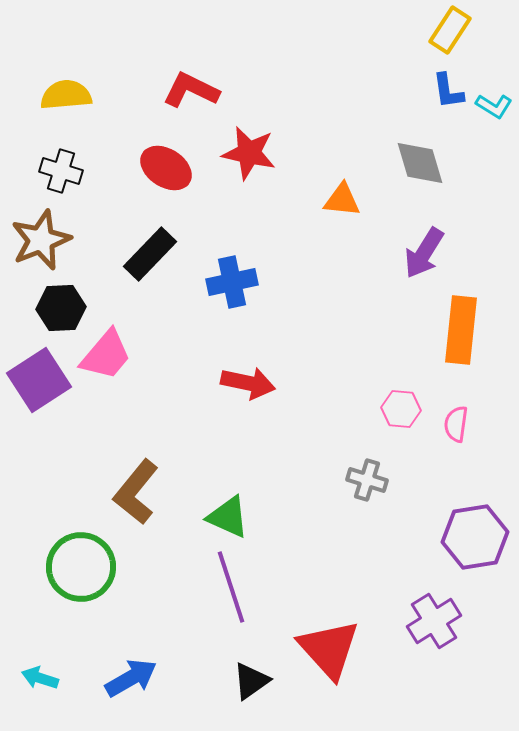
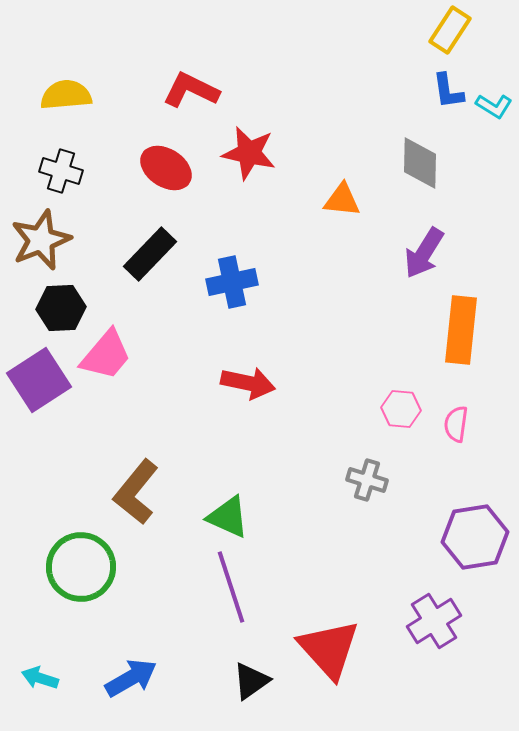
gray diamond: rotated 18 degrees clockwise
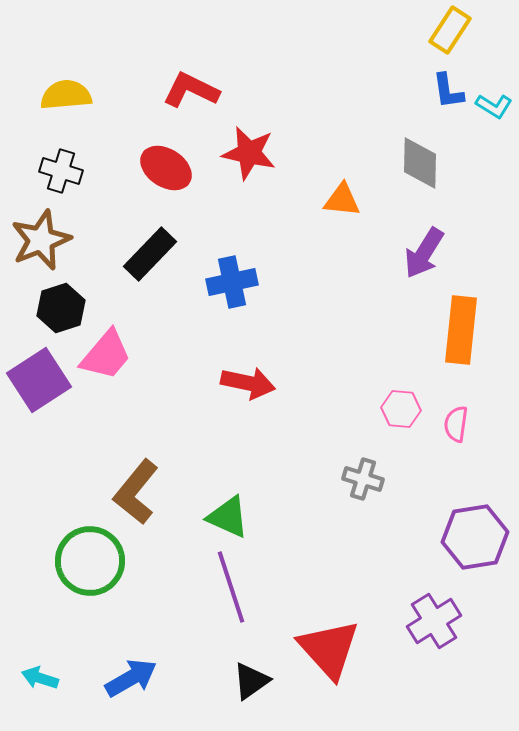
black hexagon: rotated 15 degrees counterclockwise
gray cross: moved 4 px left, 1 px up
green circle: moved 9 px right, 6 px up
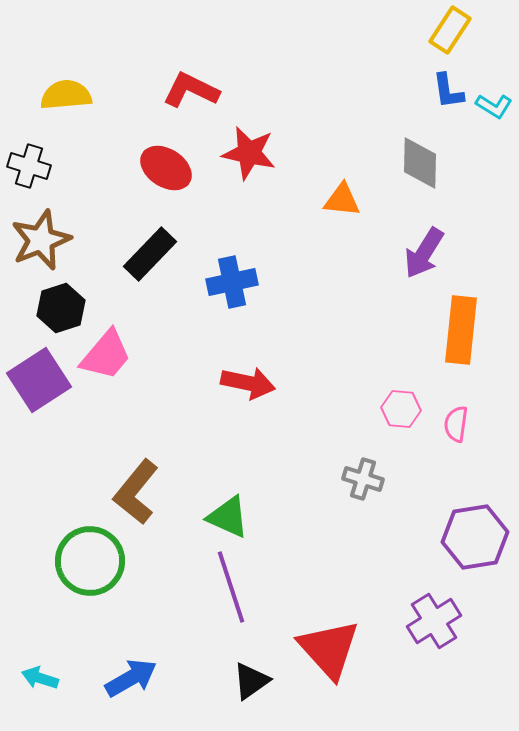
black cross: moved 32 px left, 5 px up
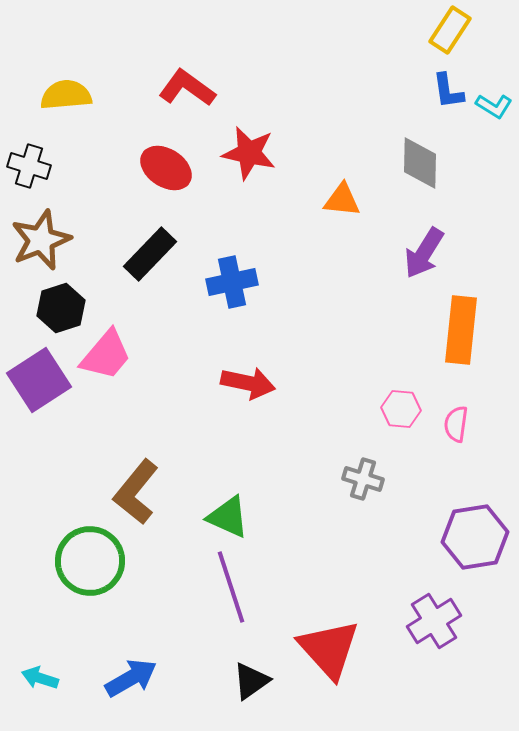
red L-shape: moved 4 px left, 2 px up; rotated 10 degrees clockwise
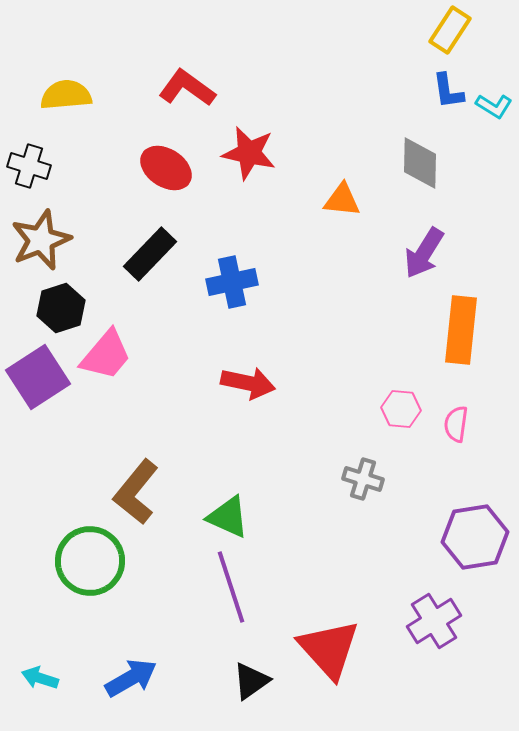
purple square: moved 1 px left, 3 px up
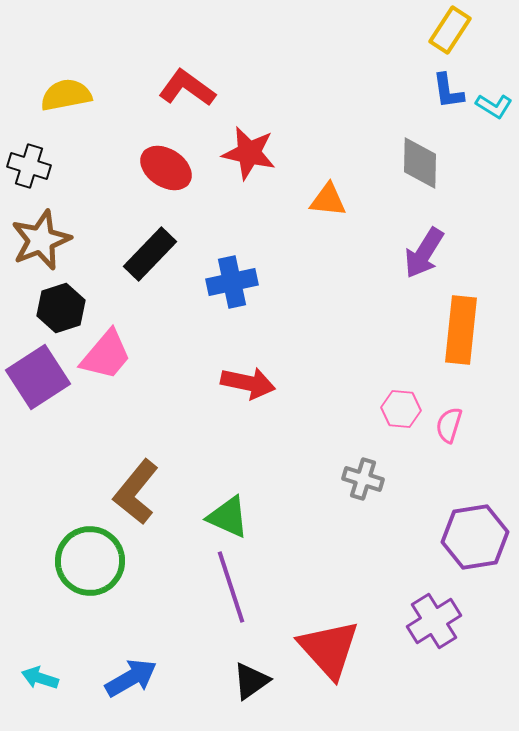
yellow semicircle: rotated 6 degrees counterclockwise
orange triangle: moved 14 px left
pink semicircle: moved 7 px left, 1 px down; rotated 9 degrees clockwise
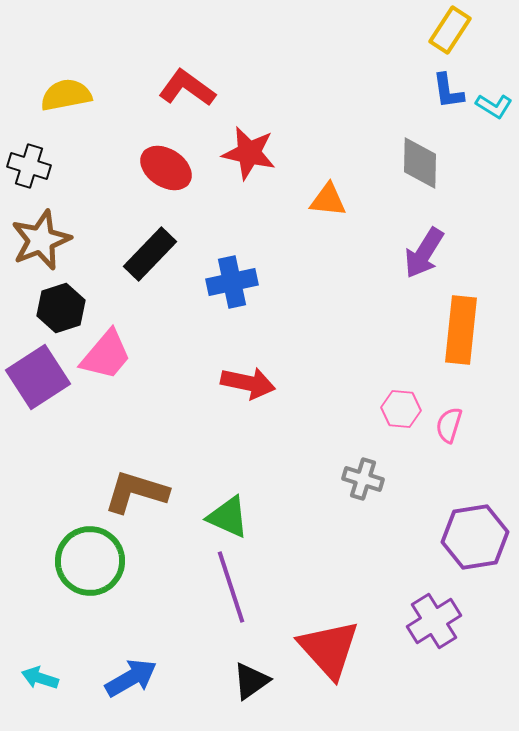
brown L-shape: rotated 68 degrees clockwise
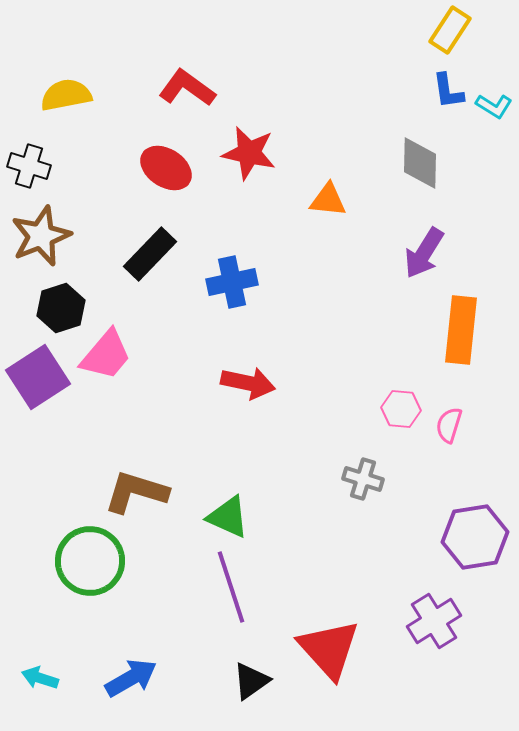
brown star: moved 4 px up
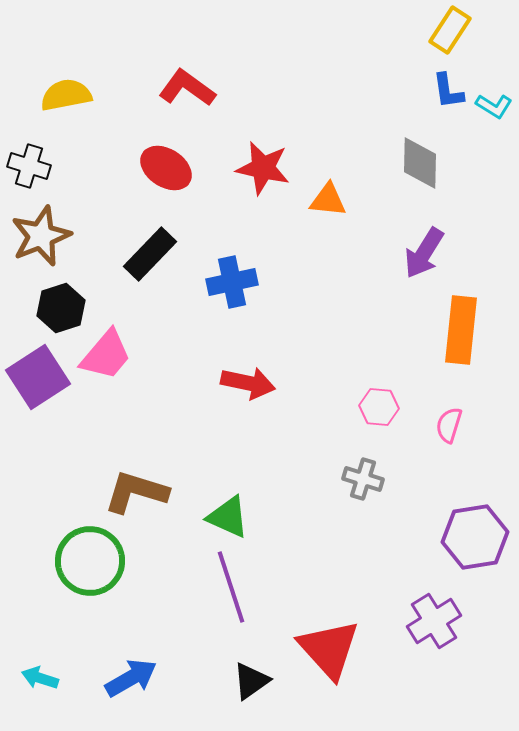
red star: moved 14 px right, 15 px down
pink hexagon: moved 22 px left, 2 px up
